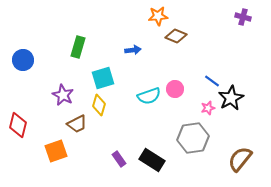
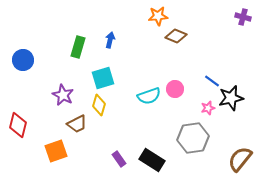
blue arrow: moved 23 px left, 10 px up; rotated 70 degrees counterclockwise
black star: rotated 15 degrees clockwise
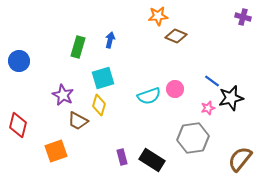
blue circle: moved 4 px left, 1 px down
brown trapezoid: moved 1 px right, 3 px up; rotated 55 degrees clockwise
purple rectangle: moved 3 px right, 2 px up; rotated 21 degrees clockwise
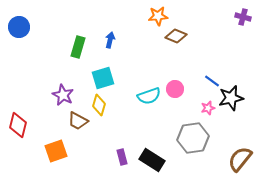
blue circle: moved 34 px up
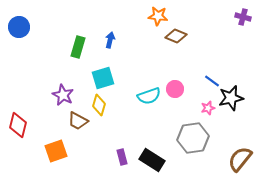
orange star: rotated 12 degrees clockwise
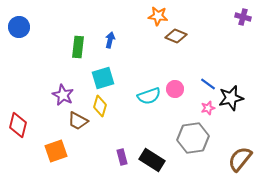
green rectangle: rotated 10 degrees counterclockwise
blue line: moved 4 px left, 3 px down
yellow diamond: moved 1 px right, 1 px down
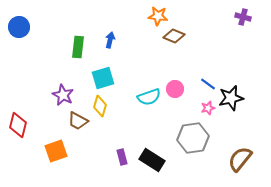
brown diamond: moved 2 px left
cyan semicircle: moved 1 px down
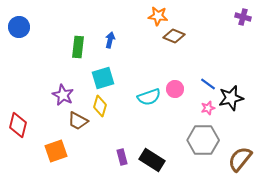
gray hexagon: moved 10 px right, 2 px down; rotated 8 degrees clockwise
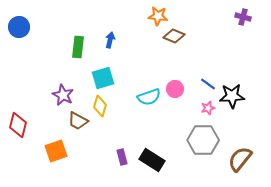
black star: moved 1 px right, 2 px up; rotated 10 degrees clockwise
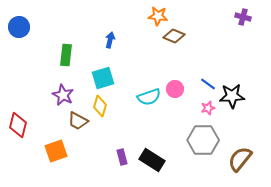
green rectangle: moved 12 px left, 8 px down
